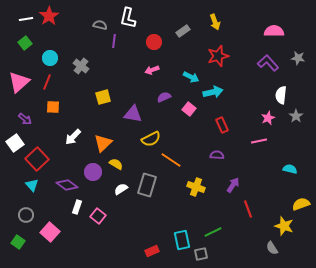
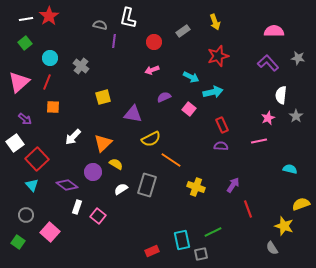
purple semicircle at (217, 155): moved 4 px right, 9 px up
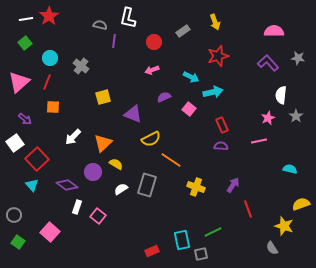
purple triangle at (133, 114): rotated 12 degrees clockwise
gray circle at (26, 215): moved 12 px left
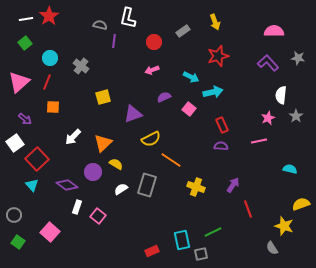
purple triangle at (133, 114): rotated 42 degrees counterclockwise
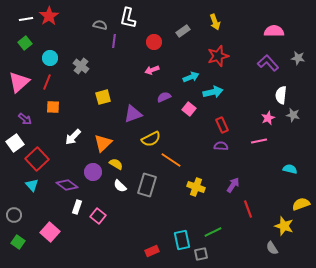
cyan arrow at (191, 77): rotated 49 degrees counterclockwise
gray star at (296, 116): moved 3 px left, 1 px up; rotated 24 degrees counterclockwise
white semicircle at (121, 189): moved 1 px left, 3 px up; rotated 104 degrees counterclockwise
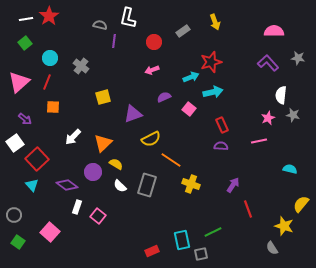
red star at (218, 56): moved 7 px left, 6 px down
yellow cross at (196, 187): moved 5 px left, 3 px up
yellow semicircle at (301, 204): rotated 30 degrees counterclockwise
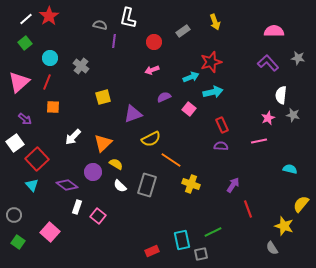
white line at (26, 19): rotated 32 degrees counterclockwise
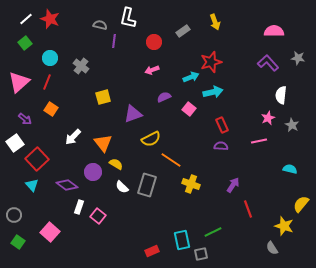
red star at (49, 16): moved 1 px right, 3 px down; rotated 18 degrees counterclockwise
orange square at (53, 107): moved 2 px left, 2 px down; rotated 32 degrees clockwise
gray star at (293, 115): moved 1 px left, 10 px down; rotated 16 degrees clockwise
orange triangle at (103, 143): rotated 24 degrees counterclockwise
white semicircle at (120, 186): moved 2 px right, 1 px down
white rectangle at (77, 207): moved 2 px right
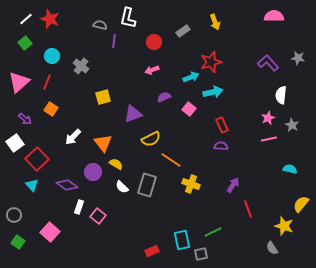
pink semicircle at (274, 31): moved 15 px up
cyan circle at (50, 58): moved 2 px right, 2 px up
pink line at (259, 141): moved 10 px right, 2 px up
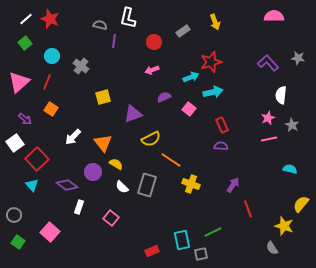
pink square at (98, 216): moved 13 px right, 2 px down
